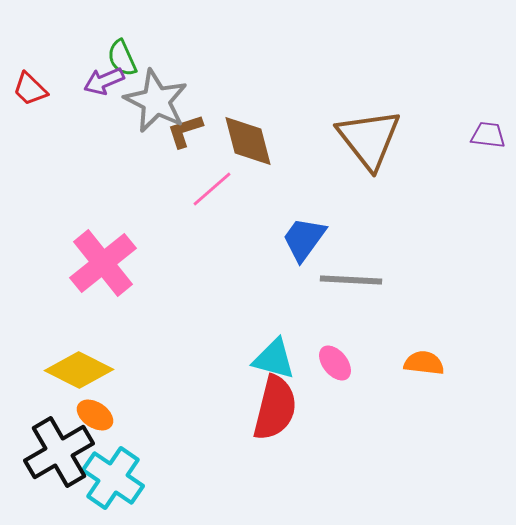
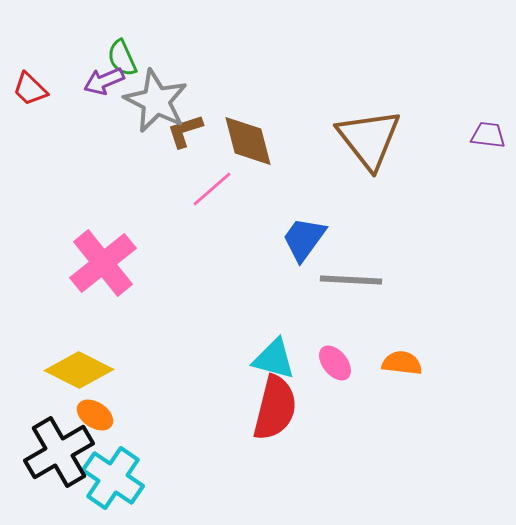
orange semicircle: moved 22 px left
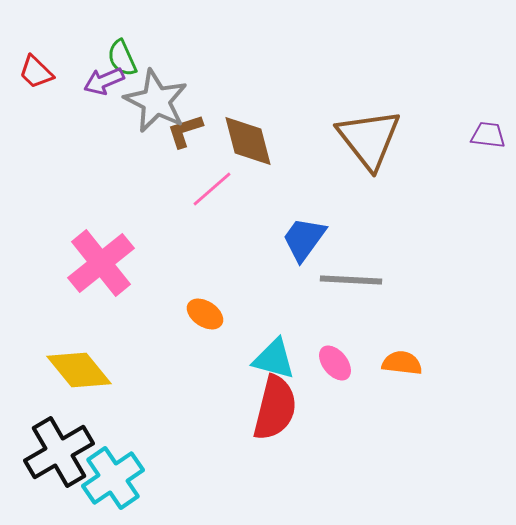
red trapezoid: moved 6 px right, 17 px up
pink cross: moved 2 px left
yellow diamond: rotated 24 degrees clockwise
orange ellipse: moved 110 px right, 101 px up
cyan cross: rotated 22 degrees clockwise
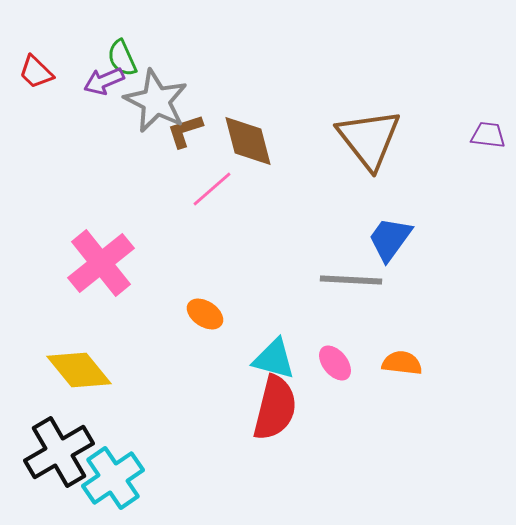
blue trapezoid: moved 86 px right
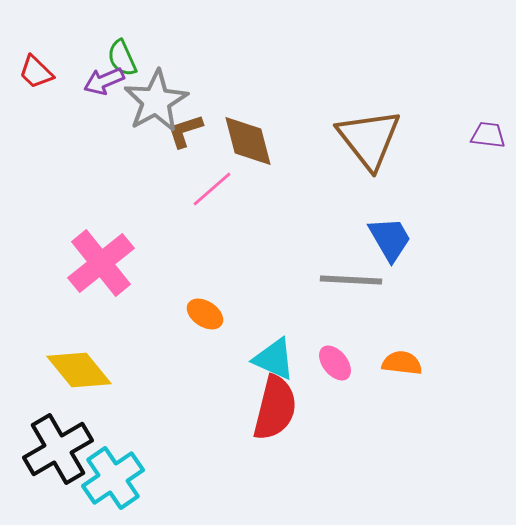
gray star: rotated 16 degrees clockwise
blue trapezoid: rotated 114 degrees clockwise
cyan triangle: rotated 9 degrees clockwise
black cross: moved 1 px left, 3 px up
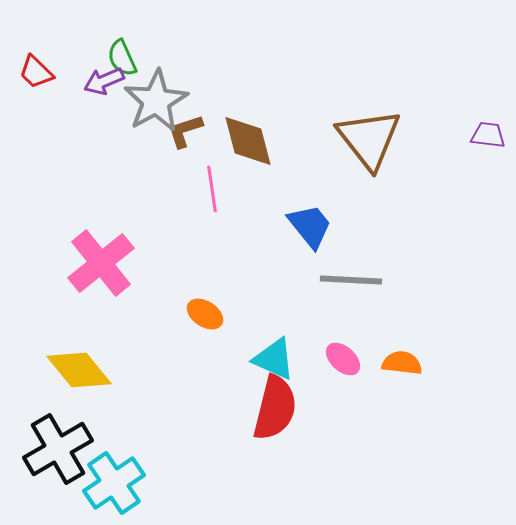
pink line: rotated 57 degrees counterclockwise
blue trapezoid: moved 80 px left, 13 px up; rotated 9 degrees counterclockwise
pink ellipse: moved 8 px right, 4 px up; rotated 9 degrees counterclockwise
cyan cross: moved 1 px right, 5 px down
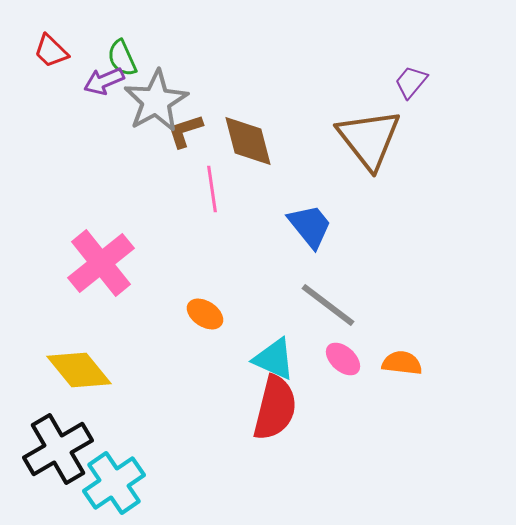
red trapezoid: moved 15 px right, 21 px up
purple trapezoid: moved 77 px left, 53 px up; rotated 57 degrees counterclockwise
gray line: moved 23 px left, 25 px down; rotated 34 degrees clockwise
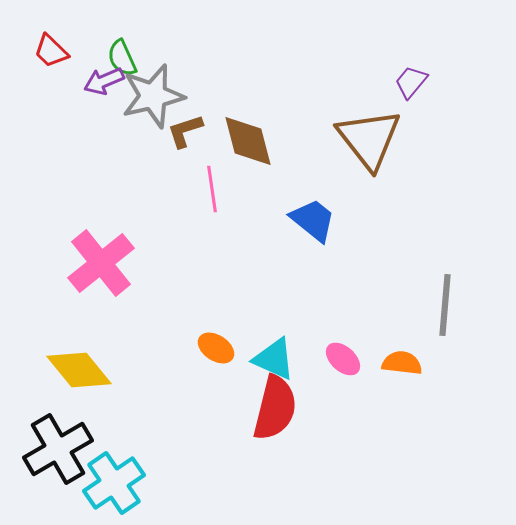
gray star: moved 3 px left, 5 px up; rotated 16 degrees clockwise
blue trapezoid: moved 3 px right, 6 px up; rotated 12 degrees counterclockwise
gray line: moved 117 px right; rotated 58 degrees clockwise
orange ellipse: moved 11 px right, 34 px down
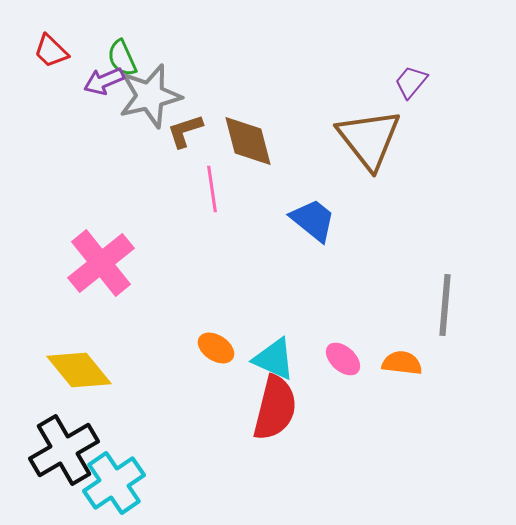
gray star: moved 3 px left
black cross: moved 6 px right, 1 px down
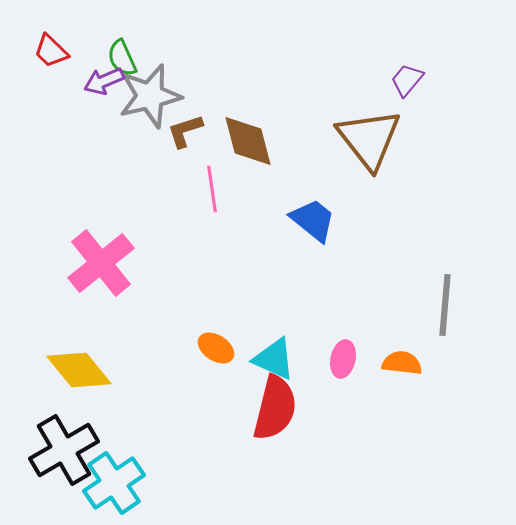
purple trapezoid: moved 4 px left, 2 px up
pink ellipse: rotated 60 degrees clockwise
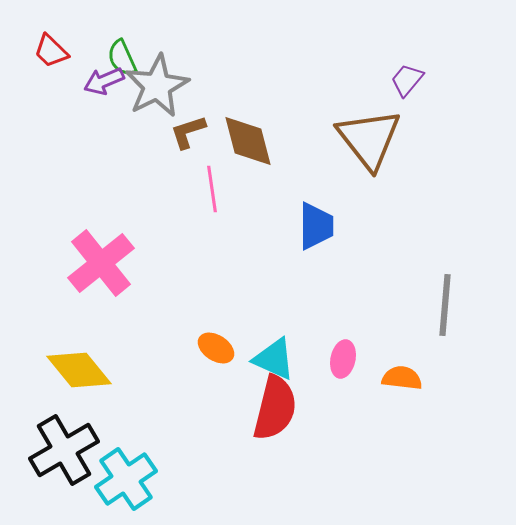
gray star: moved 7 px right, 10 px up; rotated 14 degrees counterclockwise
brown L-shape: moved 3 px right, 1 px down
blue trapezoid: moved 3 px right, 6 px down; rotated 51 degrees clockwise
orange semicircle: moved 15 px down
cyan cross: moved 12 px right, 4 px up
